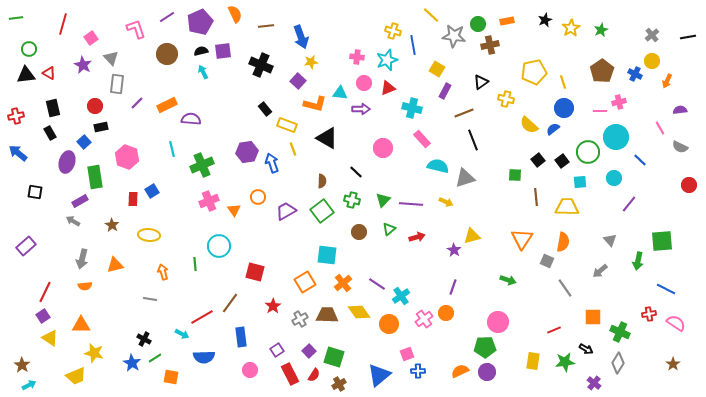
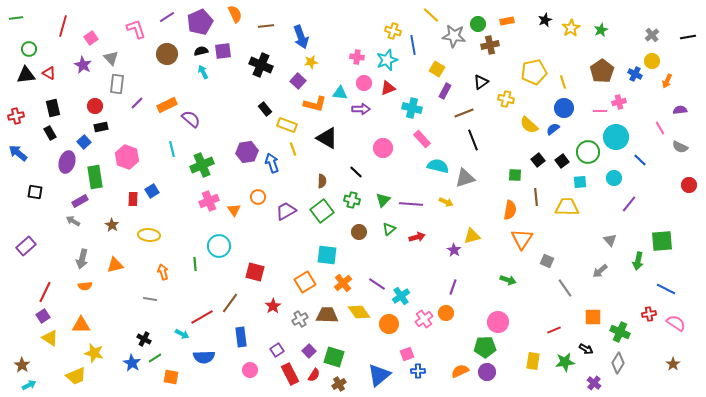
red line at (63, 24): moved 2 px down
purple semicircle at (191, 119): rotated 36 degrees clockwise
orange semicircle at (563, 242): moved 53 px left, 32 px up
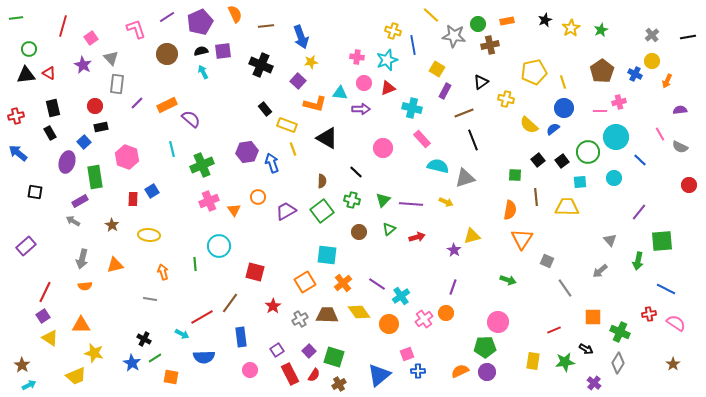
pink line at (660, 128): moved 6 px down
purple line at (629, 204): moved 10 px right, 8 px down
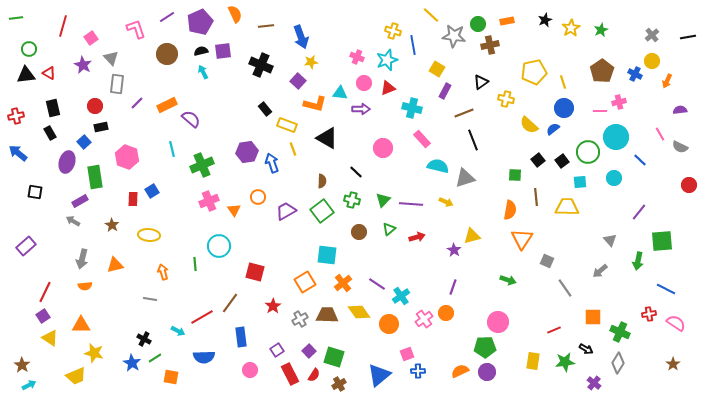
pink cross at (357, 57): rotated 16 degrees clockwise
cyan arrow at (182, 334): moved 4 px left, 3 px up
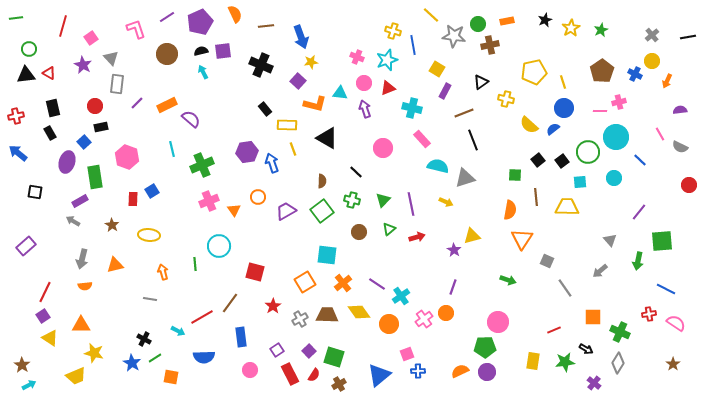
purple arrow at (361, 109): moved 4 px right; rotated 108 degrees counterclockwise
yellow rectangle at (287, 125): rotated 18 degrees counterclockwise
purple line at (411, 204): rotated 75 degrees clockwise
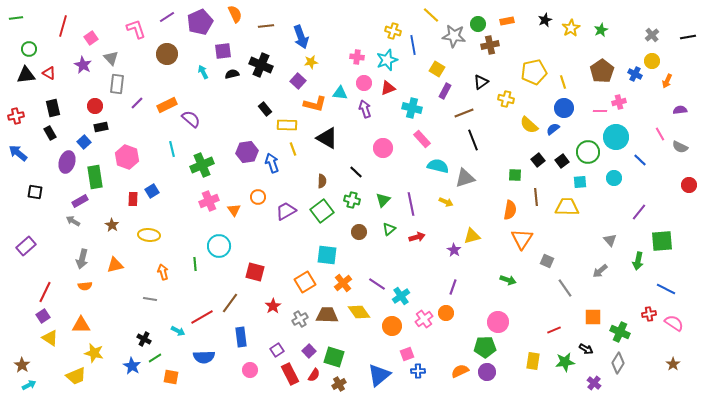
black semicircle at (201, 51): moved 31 px right, 23 px down
pink cross at (357, 57): rotated 16 degrees counterclockwise
pink semicircle at (676, 323): moved 2 px left
orange circle at (389, 324): moved 3 px right, 2 px down
blue star at (132, 363): moved 3 px down
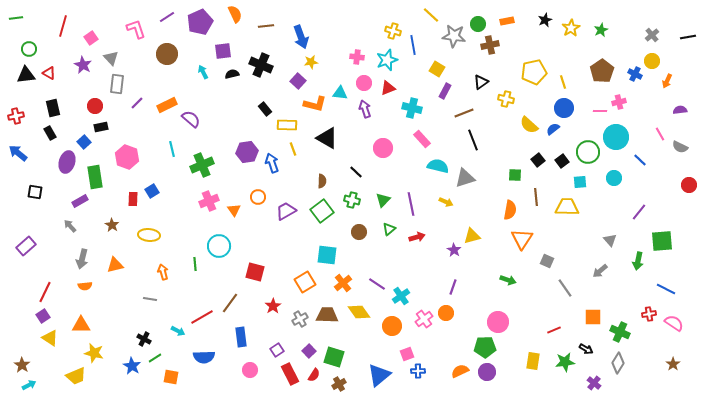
gray arrow at (73, 221): moved 3 px left, 5 px down; rotated 16 degrees clockwise
